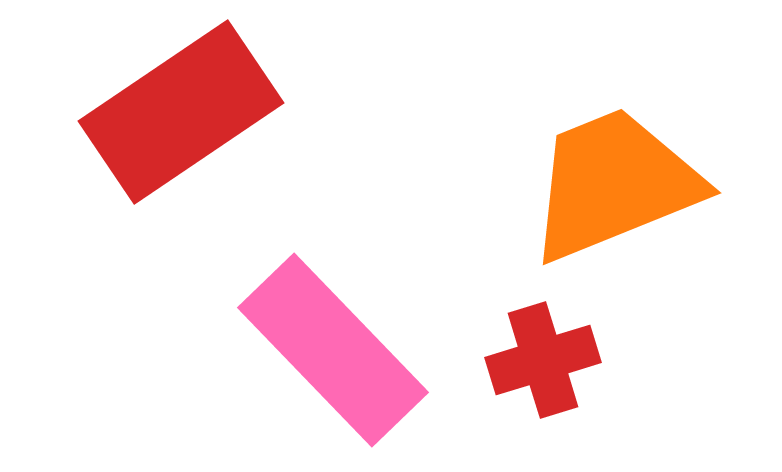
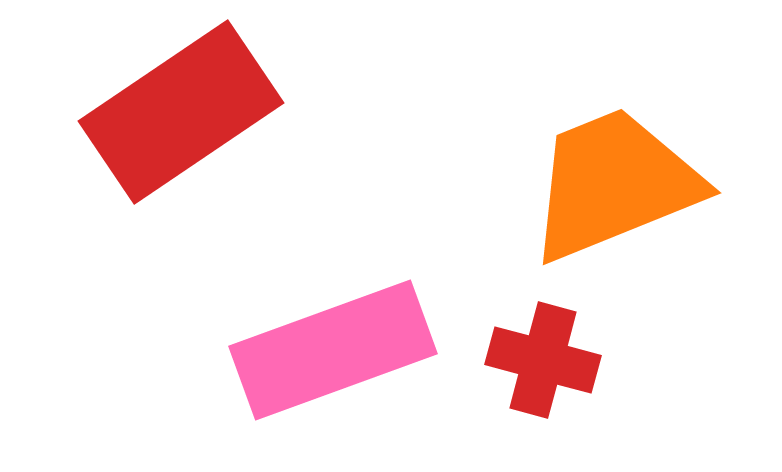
pink rectangle: rotated 66 degrees counterclockwise
red cross: rotated 32 degrees clockwise
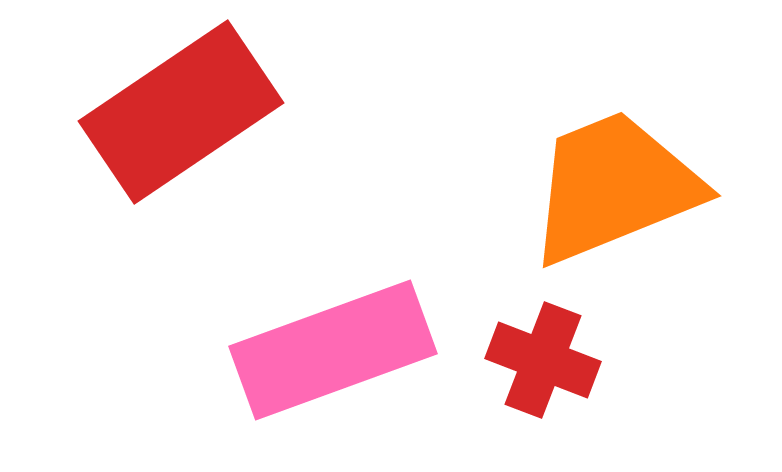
orange trapezoid: moved 3 px down
red cross: rotated 6 degrees clockwise
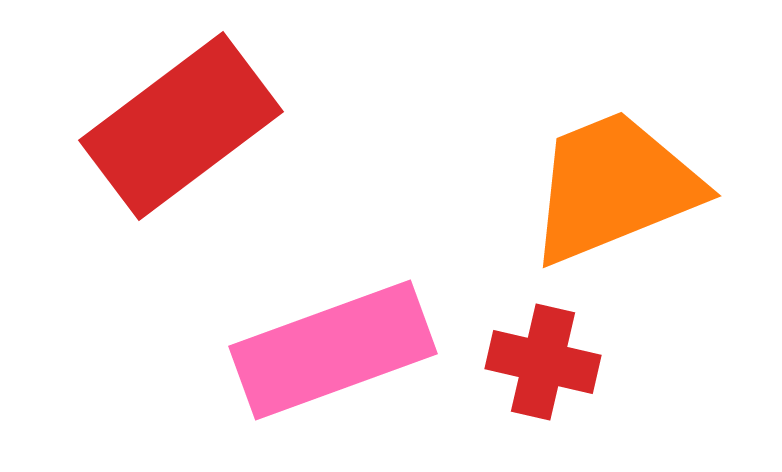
red rectangle: moved 14 px down; rotated 3 degrees counterclockwise
red cross: moved 2 px down; rotated 8 degrees counterclockwise
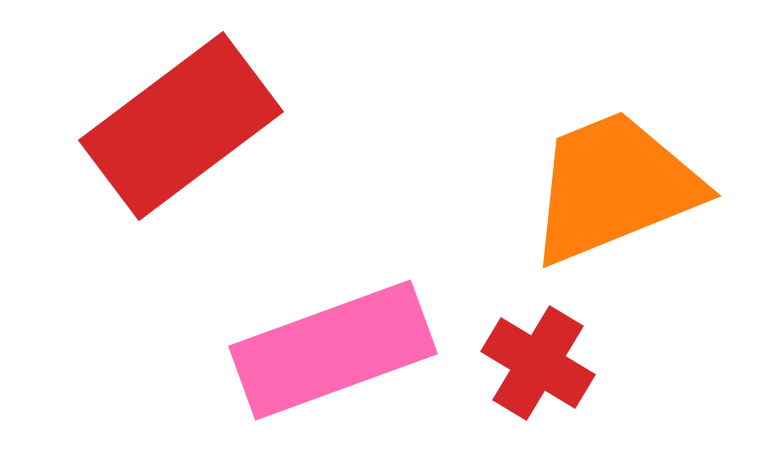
red cross: moved 5 px left, 1 px down; rotated 18 degrees clockwise
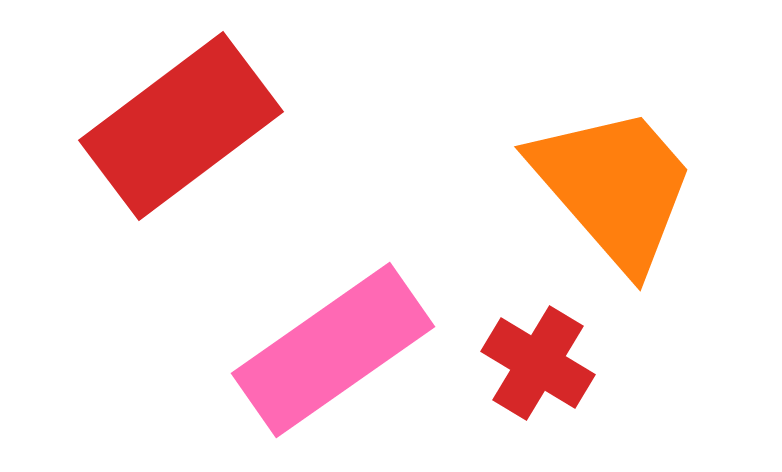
orange trapezoid: rotated 71 degrees clockwise
pink rectangle: rotated 15 degrees counterclockwise
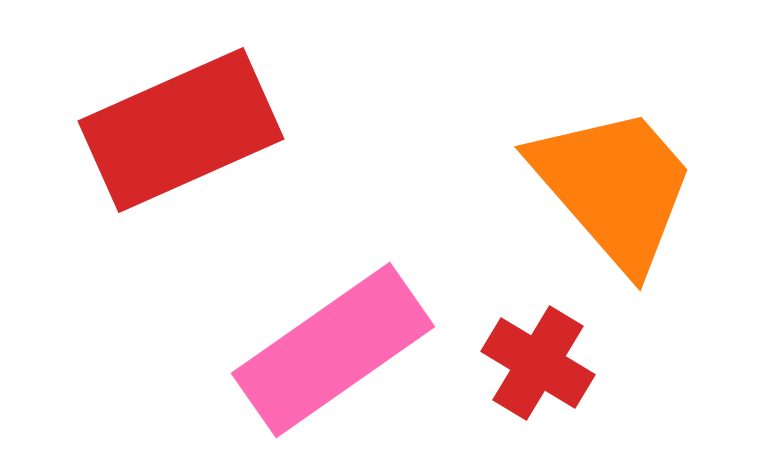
red rectangle: moved 4 px down; rotated 13 degrees clockwise
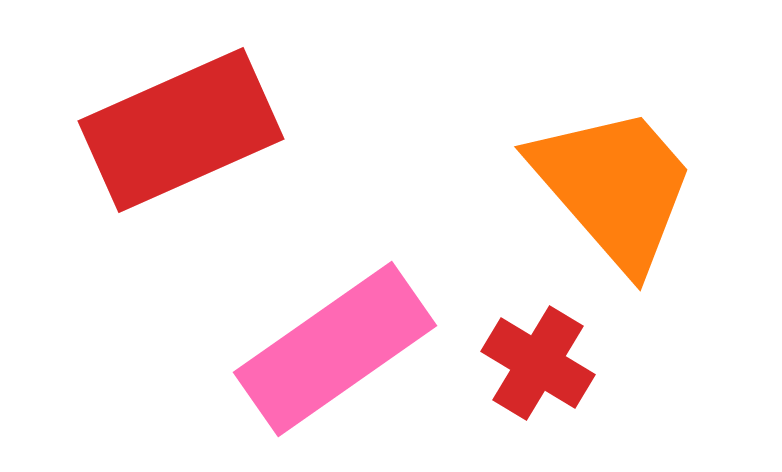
pink rectangle: moved 2 px right, 1 px up
